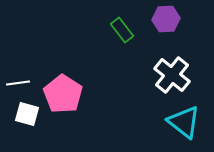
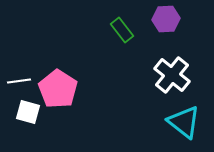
white line: moved 1 px right, 2 px up
pink pentagon: moved 5 px left, 5 px up
white square: moved 1 px right, 2 px up
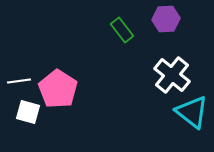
cyan triangle: moved 8 px right, 10 px up
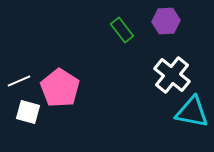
purple hexagon: moved 2 px down
white line: rotated 15 degrees counterclockwise
pink pentagon: moved 2 px right, 1 px up
cyan triangle: rotated 27 degrees counterclockwise
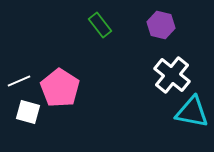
purple hexagon: moved 5 px left, 4 px down; rotated 16 degrees clockwise
green rectangle: moved 22 px left, 5 px up
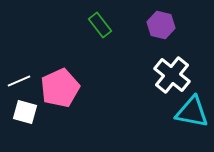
pink pentagon: rotated 15 degrees clockwise
white square: moved 3 px left
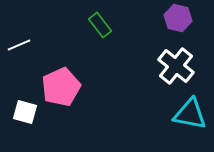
purple hexagon: moved 17 px right, 7 px up
white cross: moved 4 px right, 9 px up
white line: moved 36 px up
pink pentagon: moved 1 px right, 1 px up
cyan triangle: moved 2 px left, 2 px down
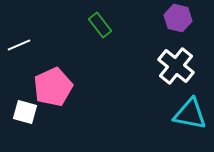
pink pentagon: moved 8 px left
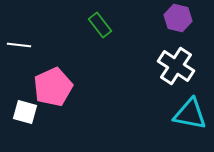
white line: rotated 30 degrees clockwise
white cross: rotated 6 degrees counterclockwise
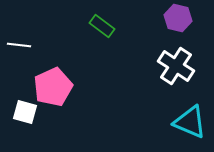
green rectangle: moved 2 px right, 1 px down; rotated 15 degrees counterclockwise
cyan triangle: moved 8 px down; rotated 12 degrees clockwise
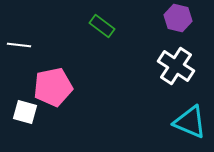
pink pentagon: rotated 12 degrees clockwise
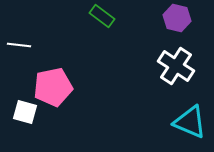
purple hexagon: moved 1 px left
green rectangle: moved 10 px up
